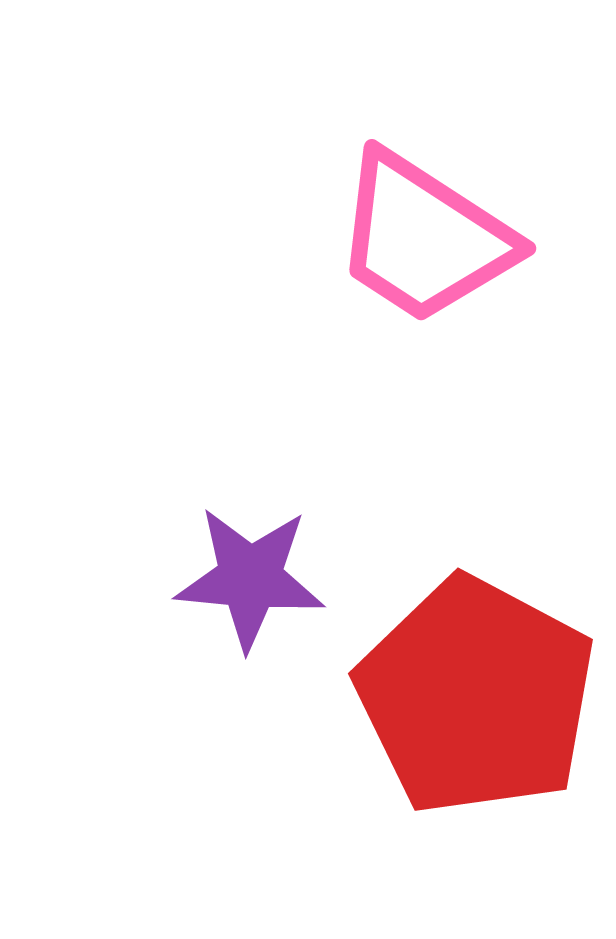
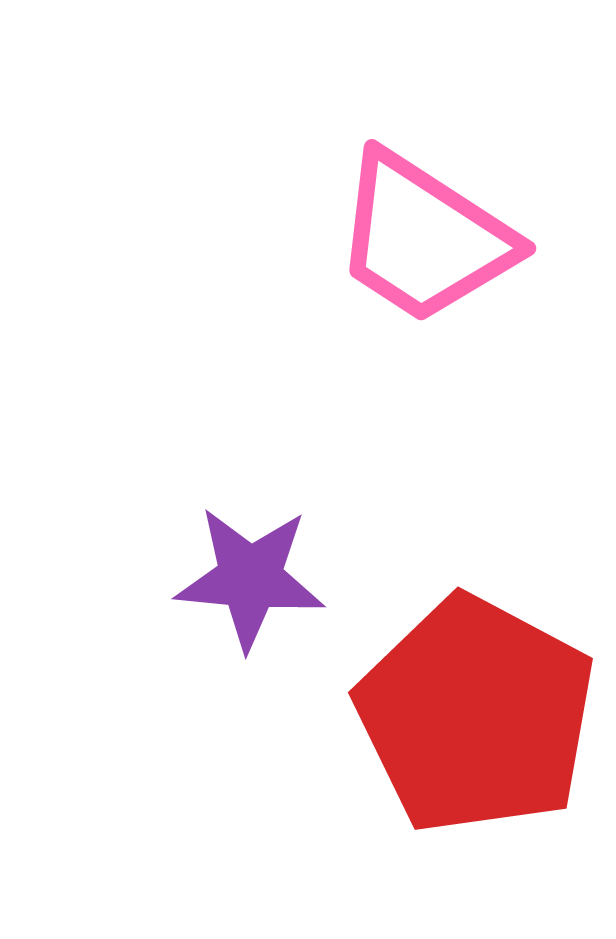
red pentagon: moved 19 px down
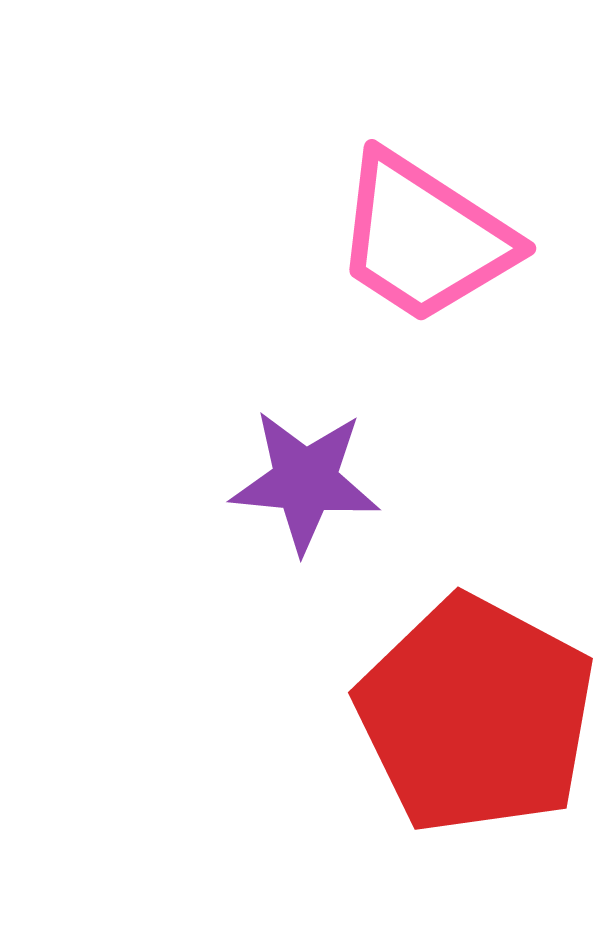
purple star: moved 55 px right, 97 px up
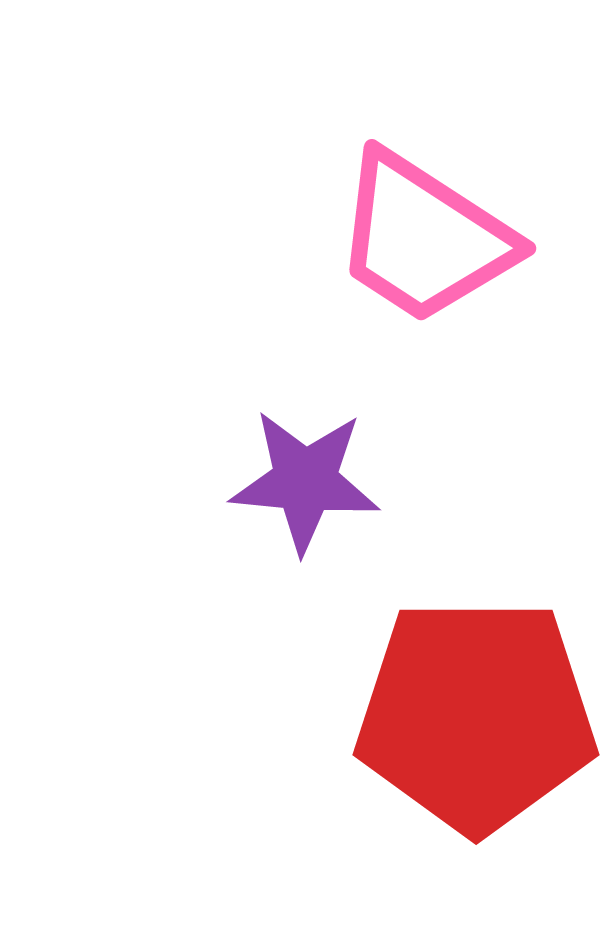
red pentagon: rotated 28 degrees counterclockwise
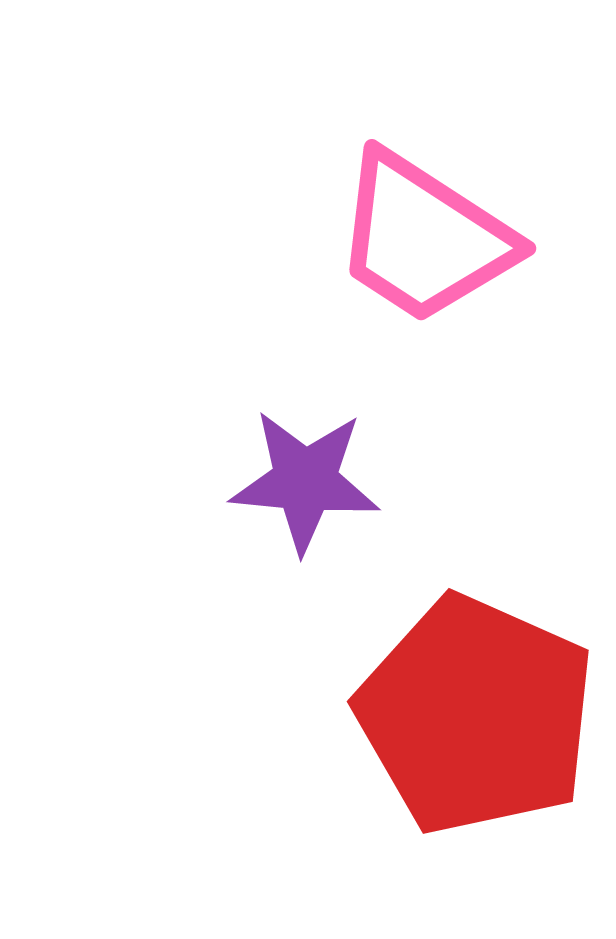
red pentagon: rotated 24 degrees clockwise
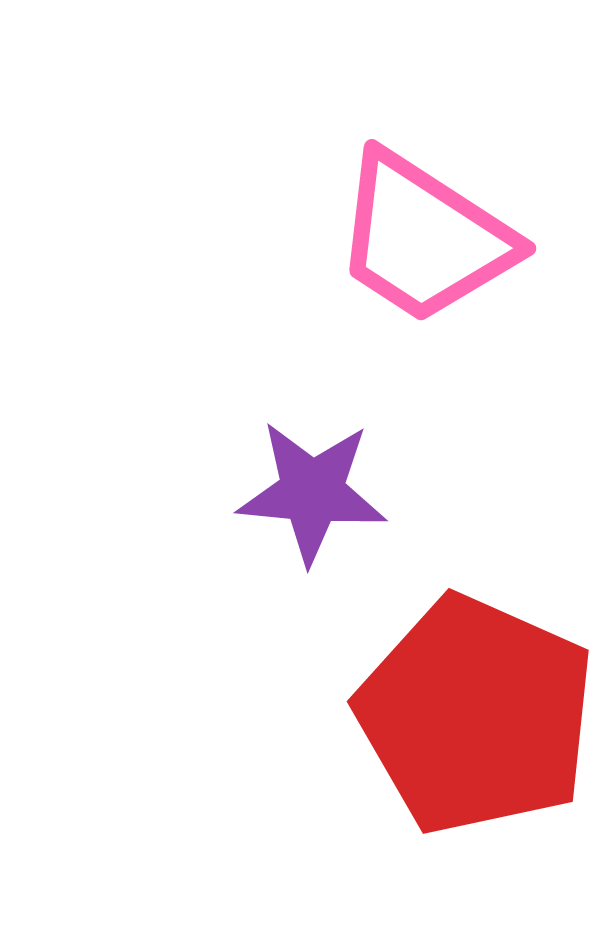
purple star: moved 7 px right, 11 px down
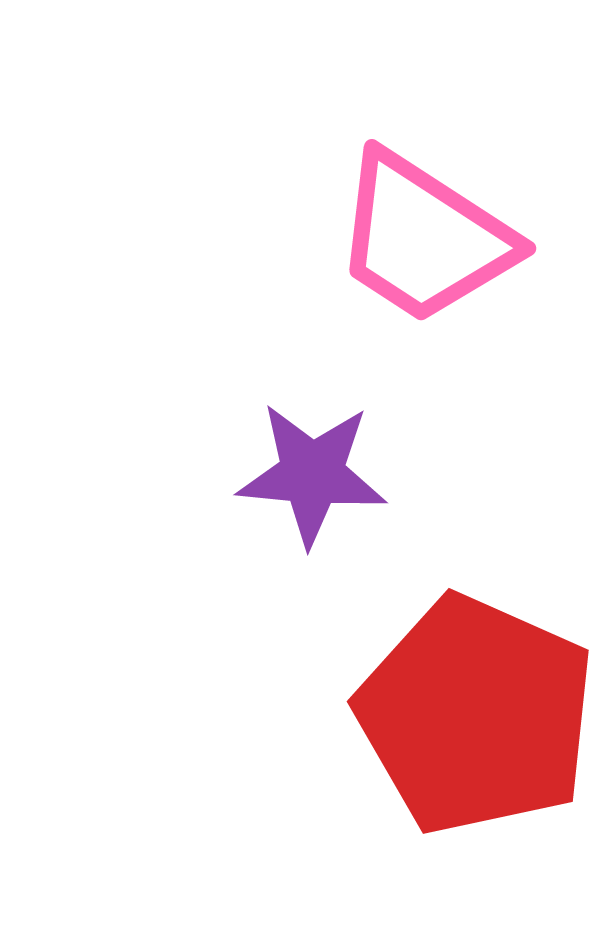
purple star: moved 18 px up
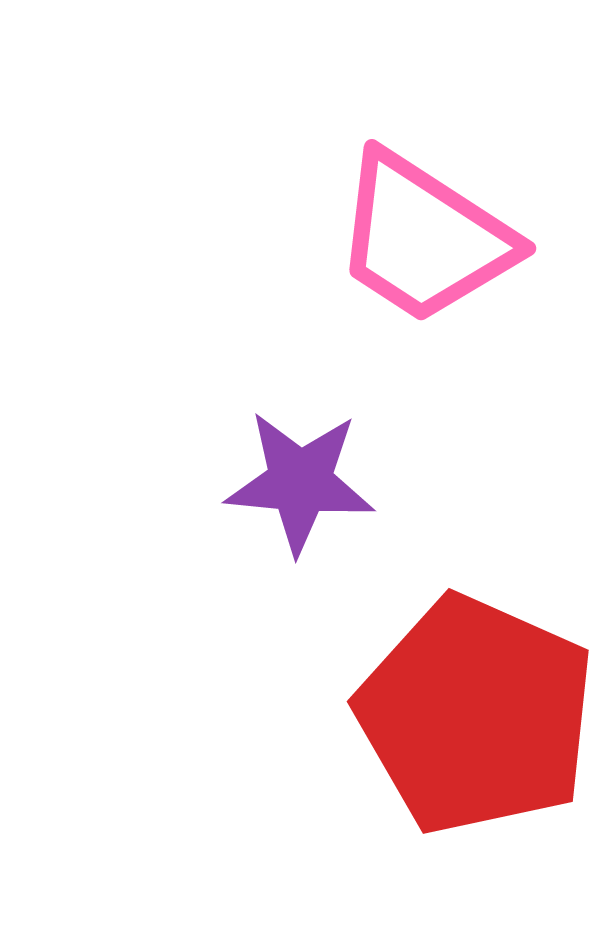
purple star: moved 12 px left, 8 px down
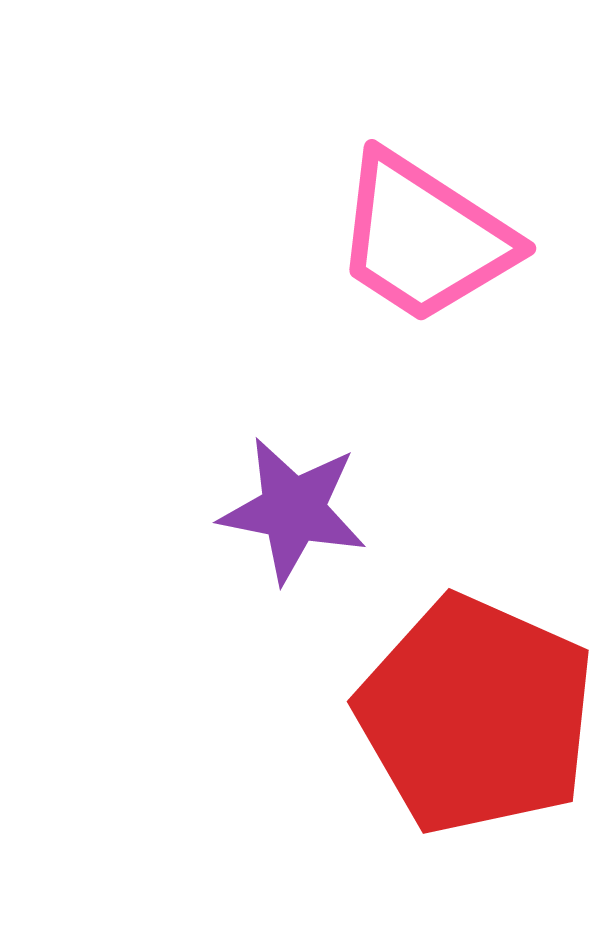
purple star: moved 7 px left, 28 px down; rotated 6 degrees clockwise
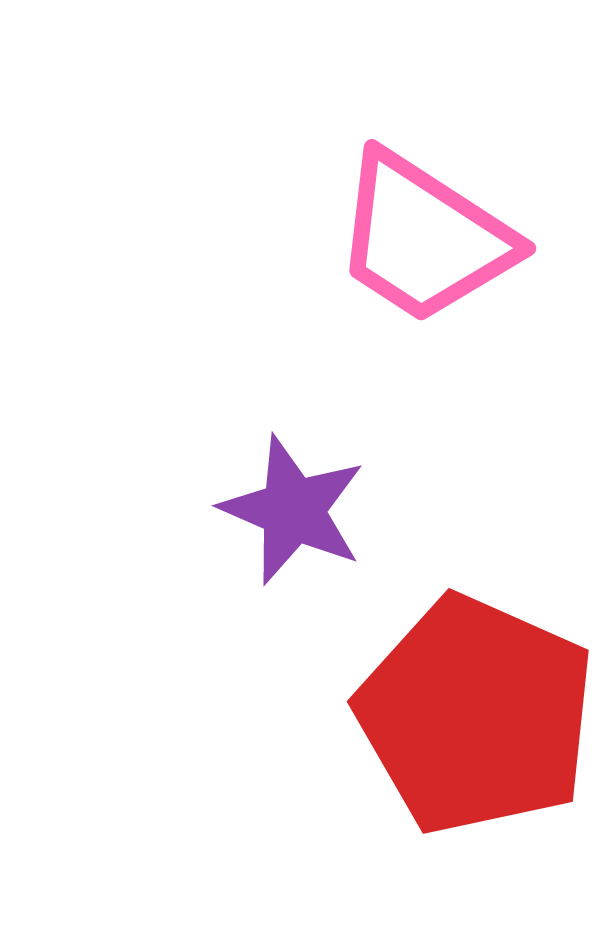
purple star: rotated 12 degrees clockwise
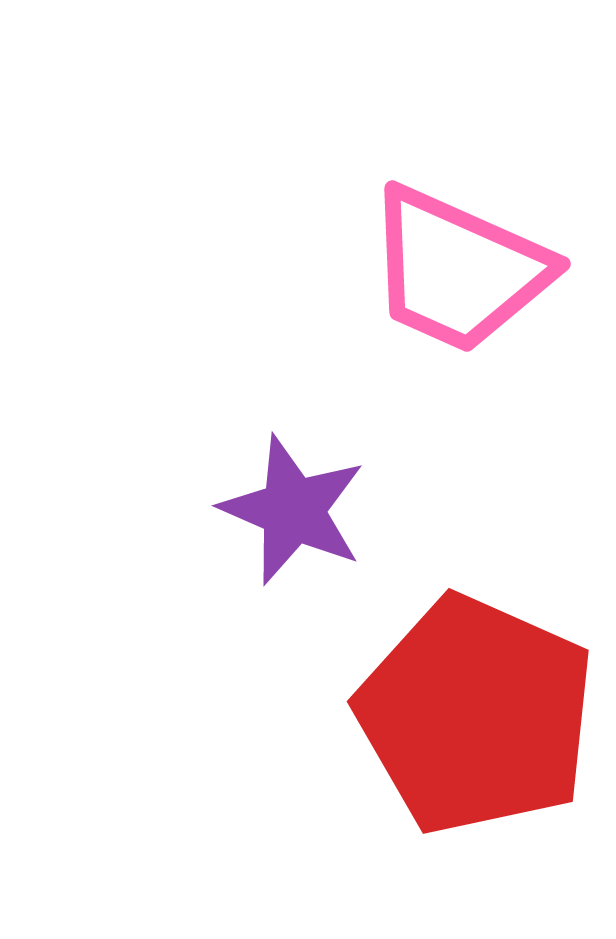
pink trapezoid: moved 34 px right, 32 px down; rotated 9 degrees counterclockwise
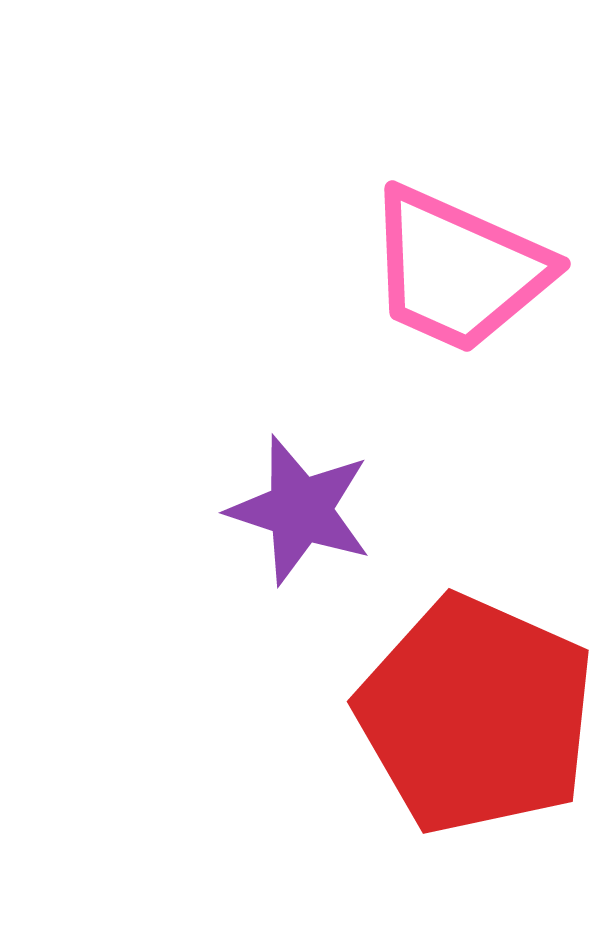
purple star: moved 7 px right; rotated 5 degrees counterclockwise
